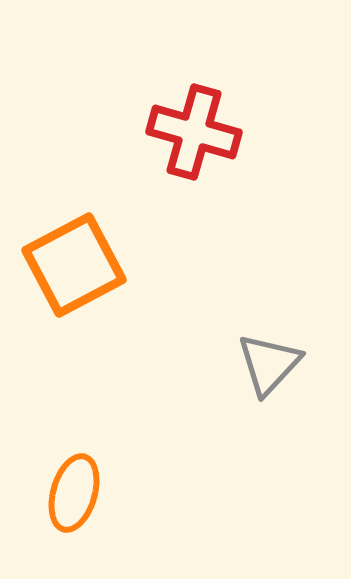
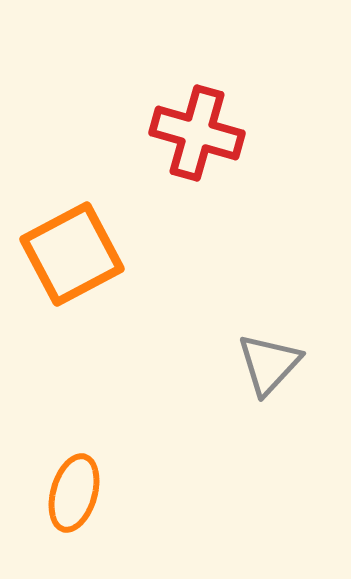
red cross: moved 3 px right, 1 px down
orange square: moved 2 px left, 11 px up
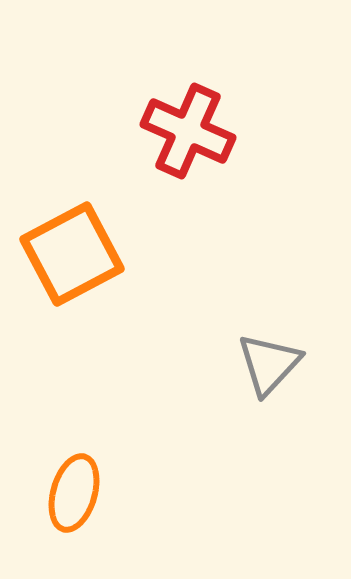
red cross: moved 9 px left, 2 px up; rotated 8 degrees clockwise
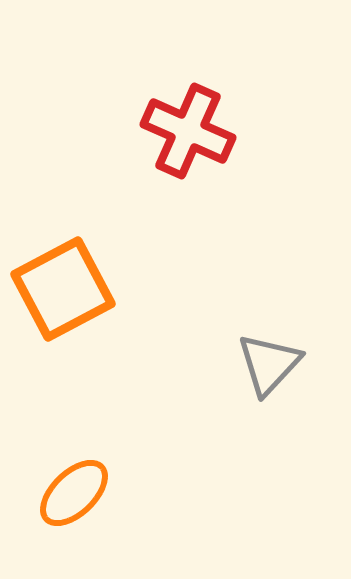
orange square: moved 9 px left, 35 px down
orange ellipse: rotated 30 degrees clockwise
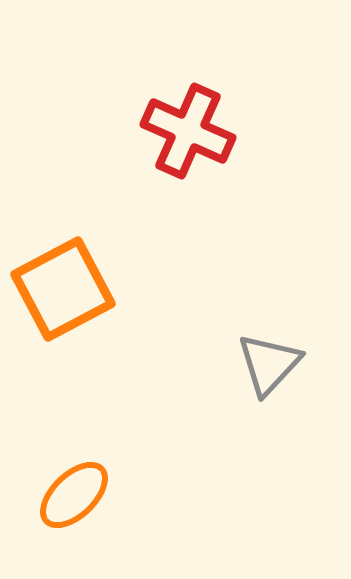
orange ellipse: moved 2 px down
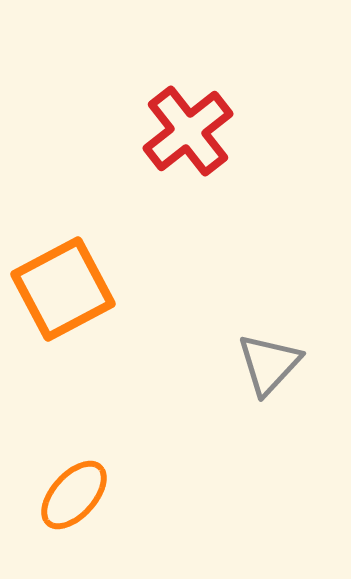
red cross: rotated 28 degrees clockwise
orange ellipse: rotated 4 degrees counterclockwise
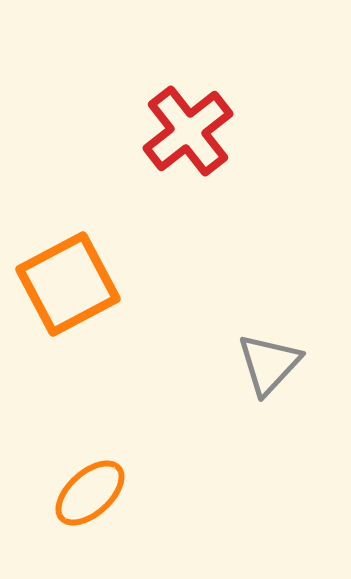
orange square: moved 5 px right, 5 px up
orange ellipse: moved 16 px right, 2 px up; rotated 6 degrees clockwise
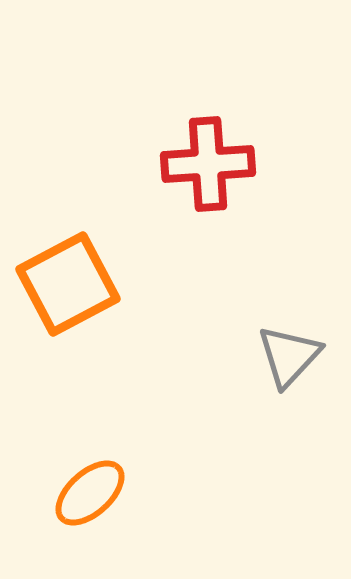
red cross: moved 20 px right, 33 px down; rotated 34 degrees clockwise
gray triangle: moved 20 px right, 8 px up
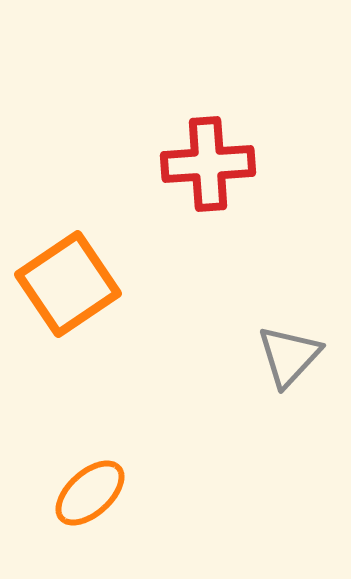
orange square: rotated 6 degrees counterclockwise
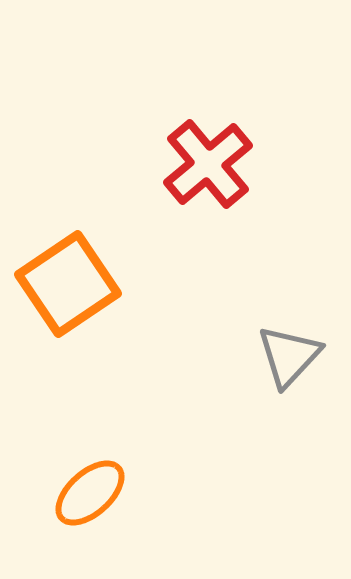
red cross: rotated 36 degrees counterclockwise
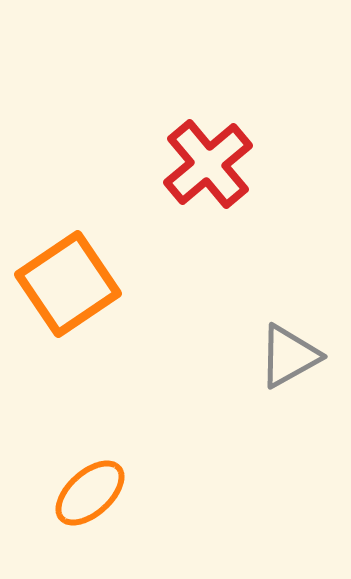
gray triangle: rotated 18 degrees clockwise
